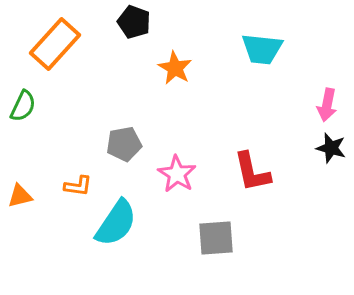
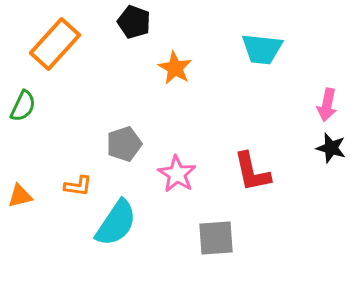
gray pentagon: rotated 8 degrees counterclockwise
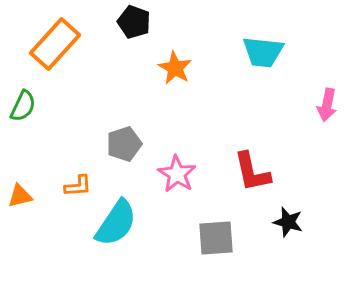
cyan trapezoid: moved 1 px right, 3 px down
black star: moved 43 px left, 74 px down
orange L-shape: rotated 12 degrees counterclockwise
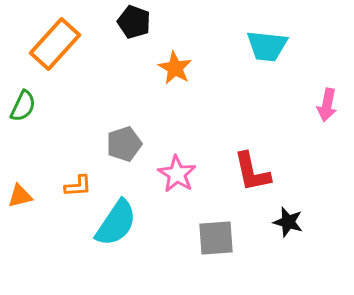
cyan trapezoid: moved 4 px right, 6 px up
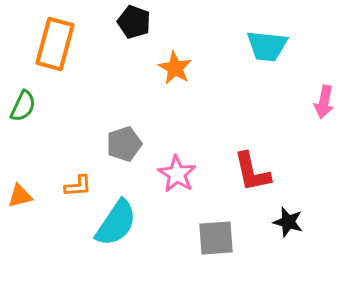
orange rectangle: rotated 27 degrees counterclockwise
pink arrow: moved 3 px left, 3 px up
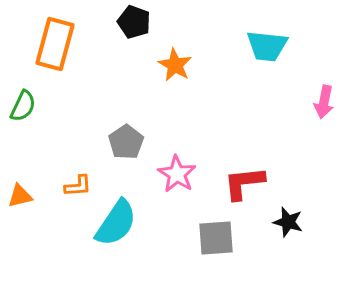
orange star: moved 3 px up
gray pentagon: moved 2 px right, 2 px up; rotated 16 degrees counterclockwise
red L-shape: moved 8 px left, 11 px down; rotated 96 degrees clockwise
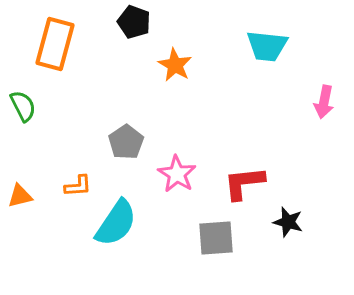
green semicircle: rotated 52 degrees counterclockwise
